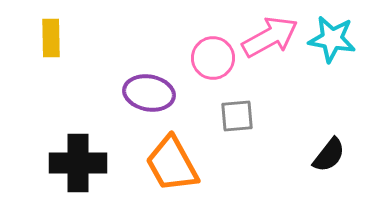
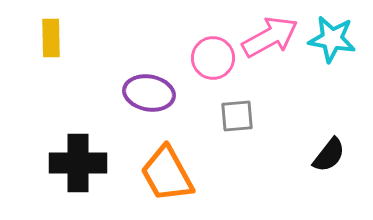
orange trapezoid: moved 5 px left, 10 px down
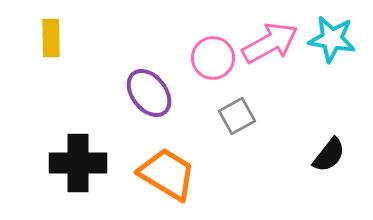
pink arrow: moved 6 px down
purple ellipse: rotated 42 degrees clockwise
gray square: rotated 24 degrees counterclockwise
orange trapezoid: rotated 150 degrees clockwise
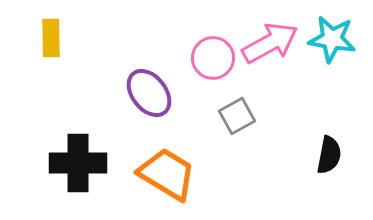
black semicircle: rotated 27 degrees counterclockwise
